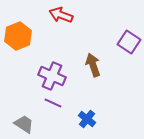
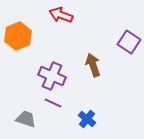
gray trapezoid: moved 2 px right, 5 px up; rotated 15 degrees counterclockwise
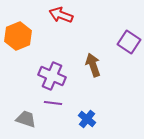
purple line: rotated 18 degrees counterclockwise
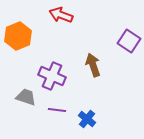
purple square: moved 1 px up
purple line: moved 4 px right, 7 px down
gray trapezoid: moved 22 px up
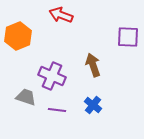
purple square: moved 1 px left, 4 px up; rotated 30 degrees counterclockwise
blue cross: moved 6 px right, 14 px up
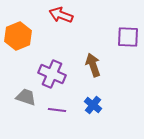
purple cross: moved 2 px up
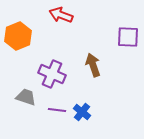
blue cross: moved 11 px left, 7 px down
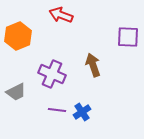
gray trapezoid: moved 10 px left, 5 px up; rotated 135 degrees clockwise
blue cross: rotated 18 degrees clockwise
